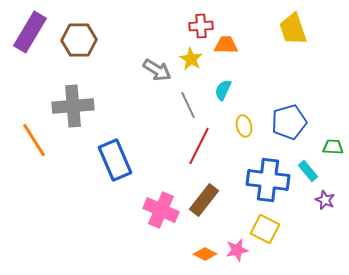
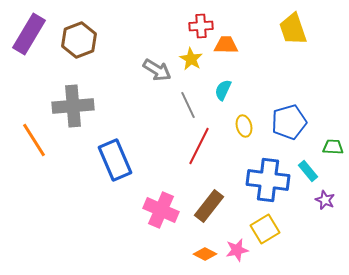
purple rectangle: moved 1 px left, 2 px down
brown hexagon: rotated 20 degrees counterclockwise
brown rectangle: moved 5 px right, 6 px down
yellow square: rotated 32 degrees clockwise
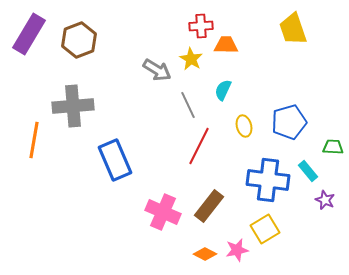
orange line: rotated 42 degrees clockwise
pink cross: moved 2 px right, 2 px down
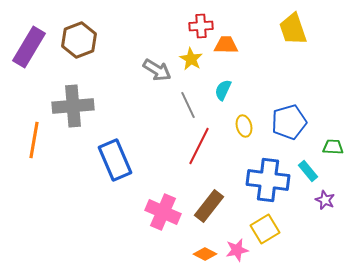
purple rectangle: moved 13 px down
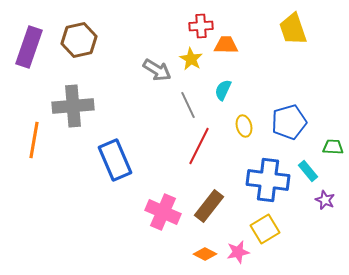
brown hexagon: rotated 8 degrees clockwise
purple rectangle: rotated 12 degrees counterclockwise
pink star: moved 1 px right, 2 px down
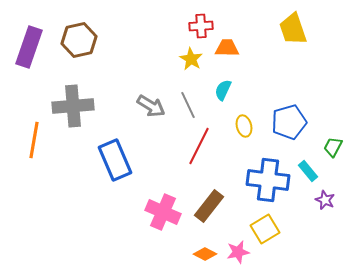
orange trapezoid: moved 1 px right, 3 px down
gray arrow: moved 6 px left, 36 px down
green trapezoid: rotated 65 degrees counterclockwise
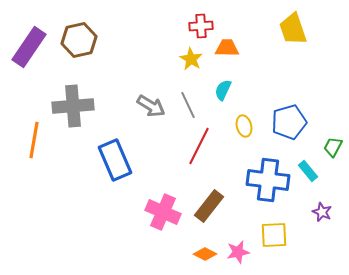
purple rectangle: rotated 15 degrees clockwise
purple star: moved 3 px left, 12 px down
yellow square: moved 9 px right, 6 px down; rotated 28 degrees clockwise
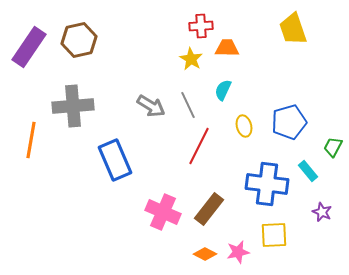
orange line: moved 3 px left
blue cross: moved 1 px left, 4 px down
brown rectangle: moved 3 px down
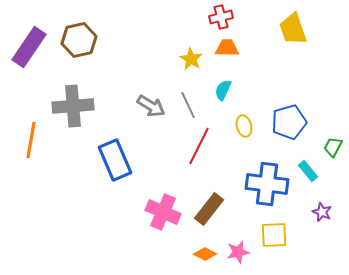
red cross: moved 20 px right, 9 px up; rotated 10 degrees counterclockwise
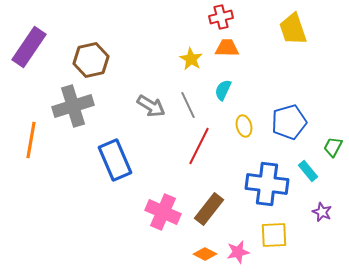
brown hexagon: moved 12 px right, 20 px down
gray cross: rotated 12 degrees counterclockwise
